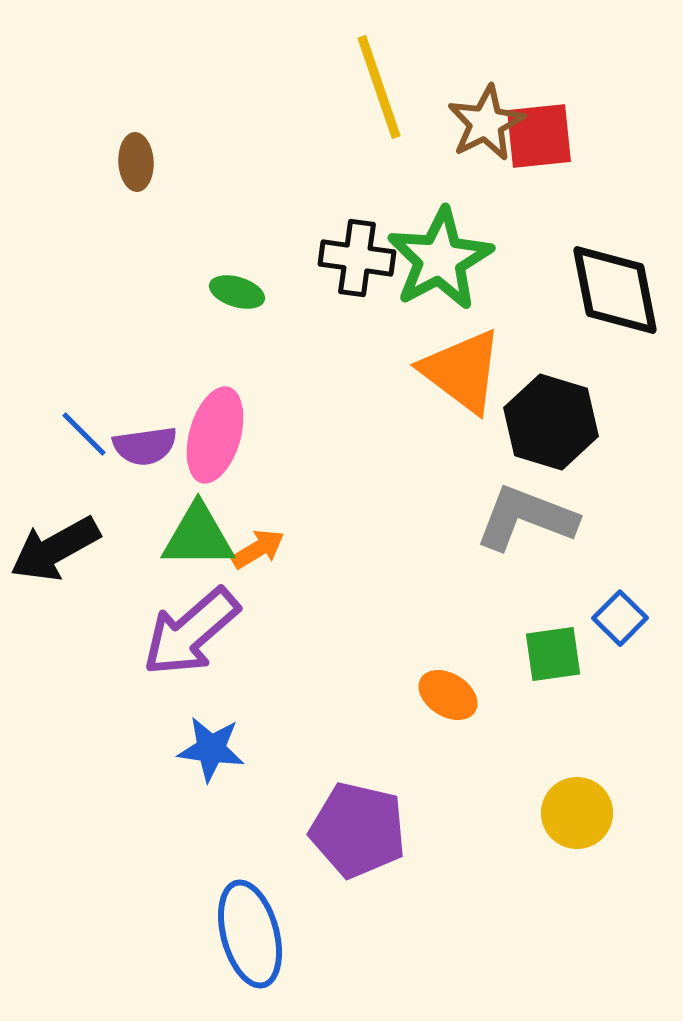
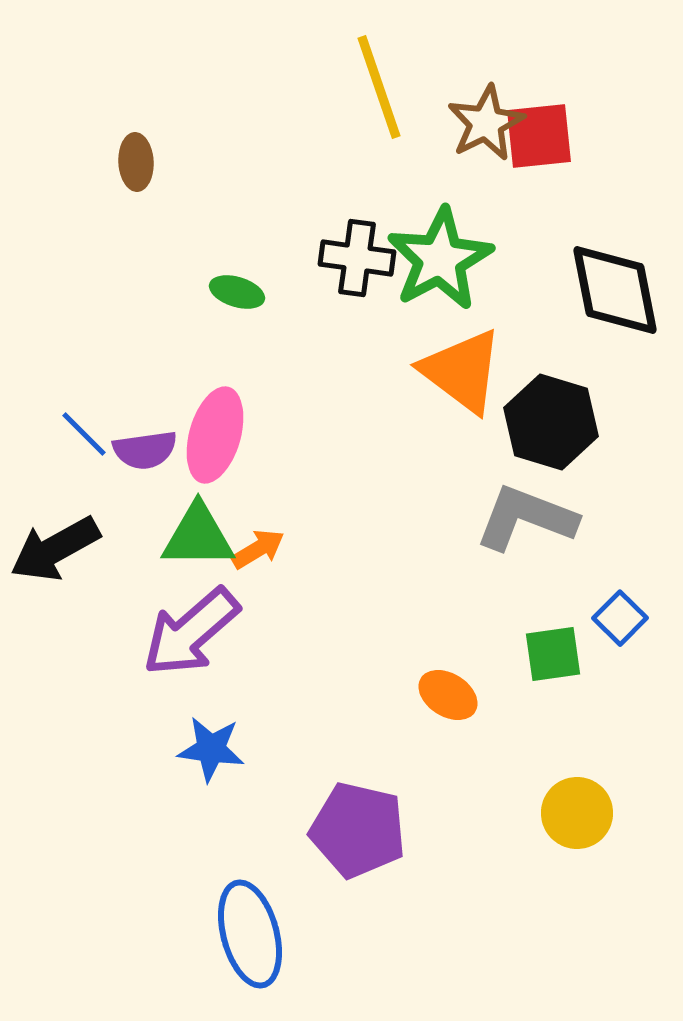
purple semicircle: moved 4 px down
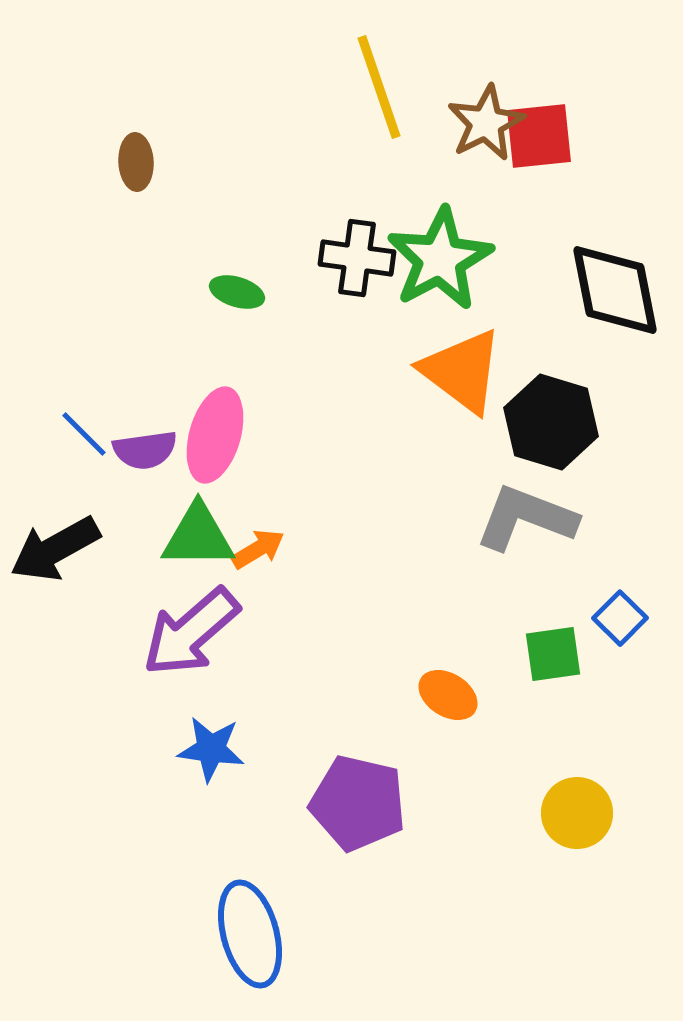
purple pentagon: moved 27 px up
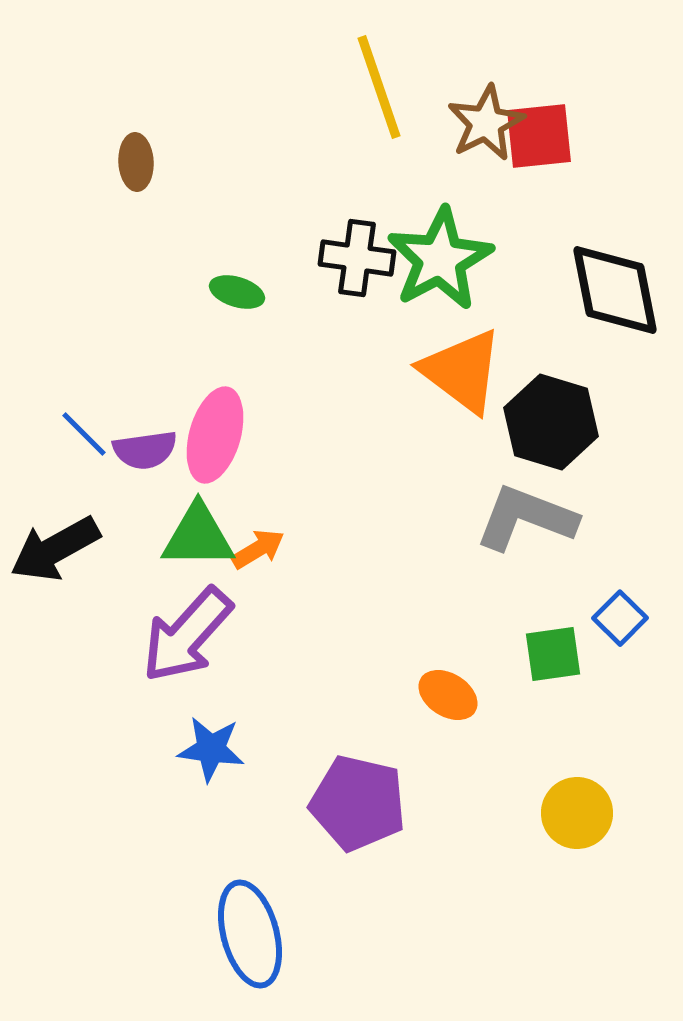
purple arrow: moved 4 px left, 3 px down; rotated 7 degrees counterclockwise
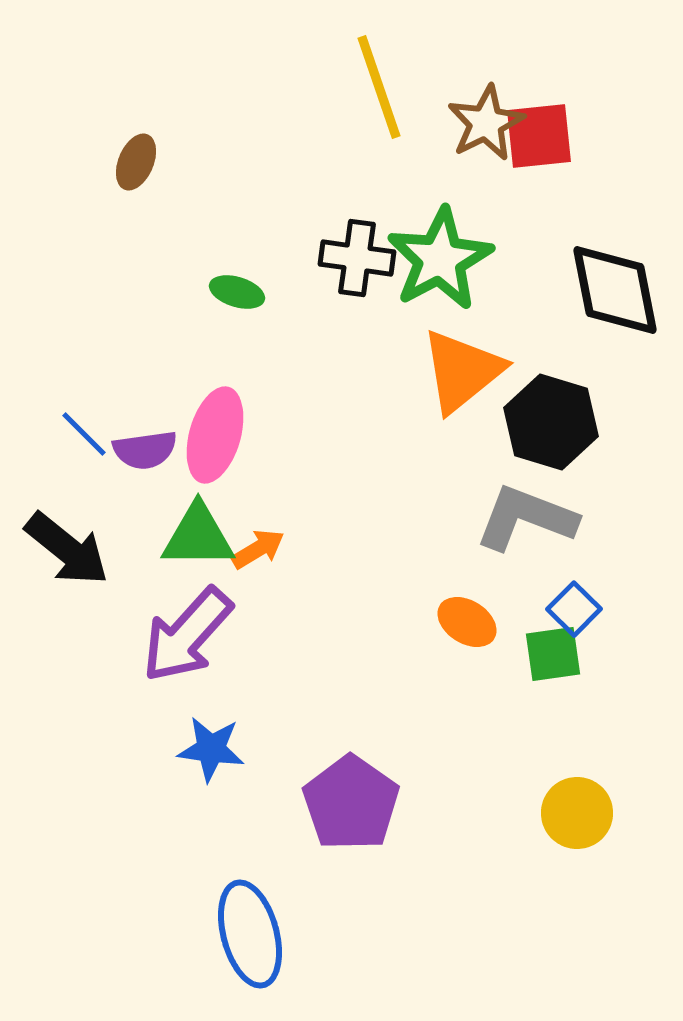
brown ellipse: rotated 26 degrees clockwise
orange triangle: rotated 44 degrees clockwise
black arrow: moved 12 px right; rotated 112 degrees counterclockwise
blue square: moved 46 px left, 9 px up
orange ellipse: moved 19 px right, 73 px up
purple pentagon: moved 7 px left; rotated 22 degrees clockwise
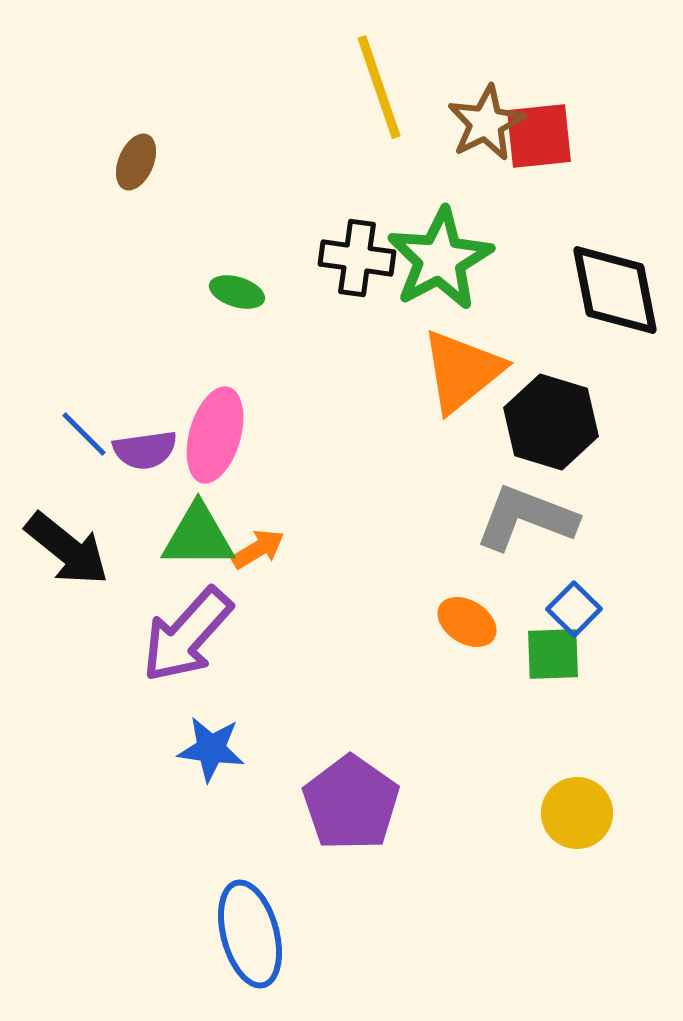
green square: rotated 6 degrees clockwise
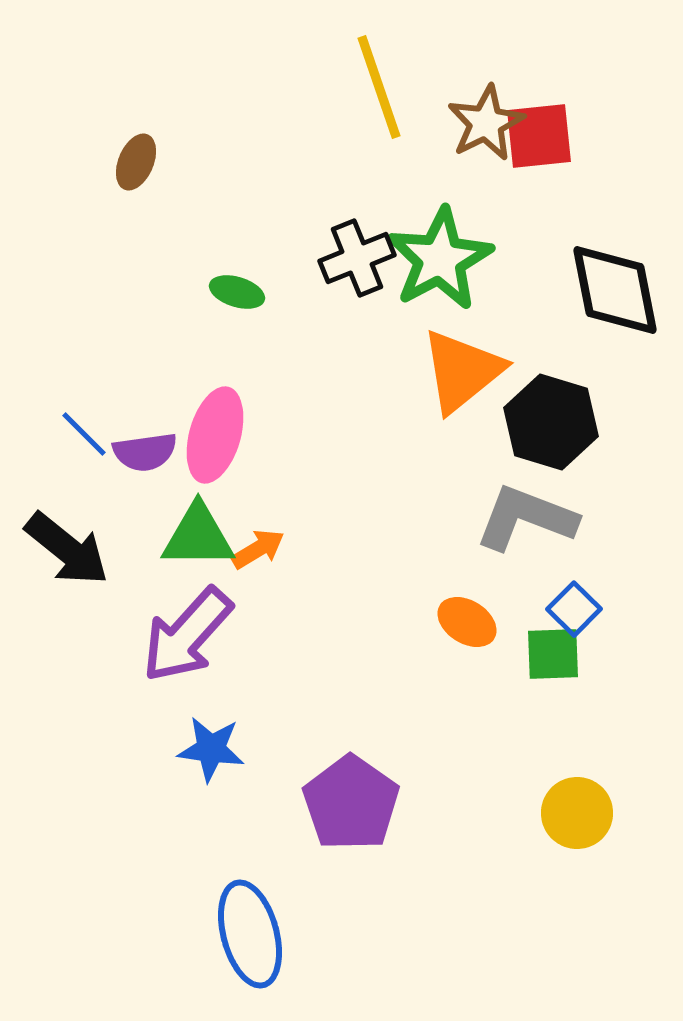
black cross: rotated 30 degrees counterclockwise
purple semicircle: moved 2 px down
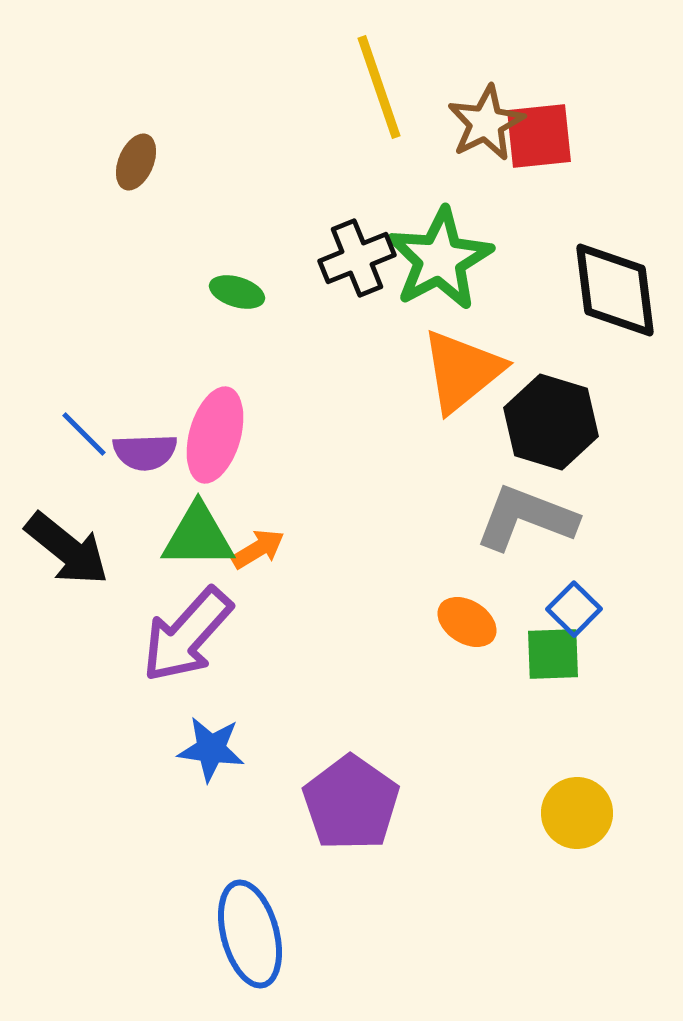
black diamond: rotated 4 degrees clockwise
purple semicircle: rotated 6 degrees clockwise
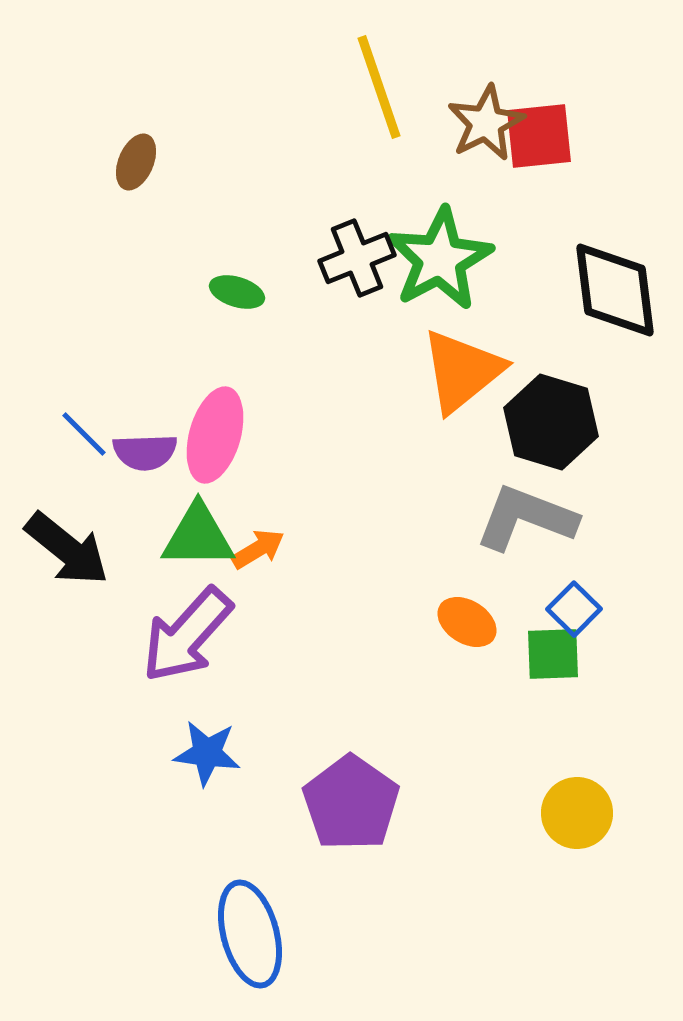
blue star: moved 4 px left, 4 px down
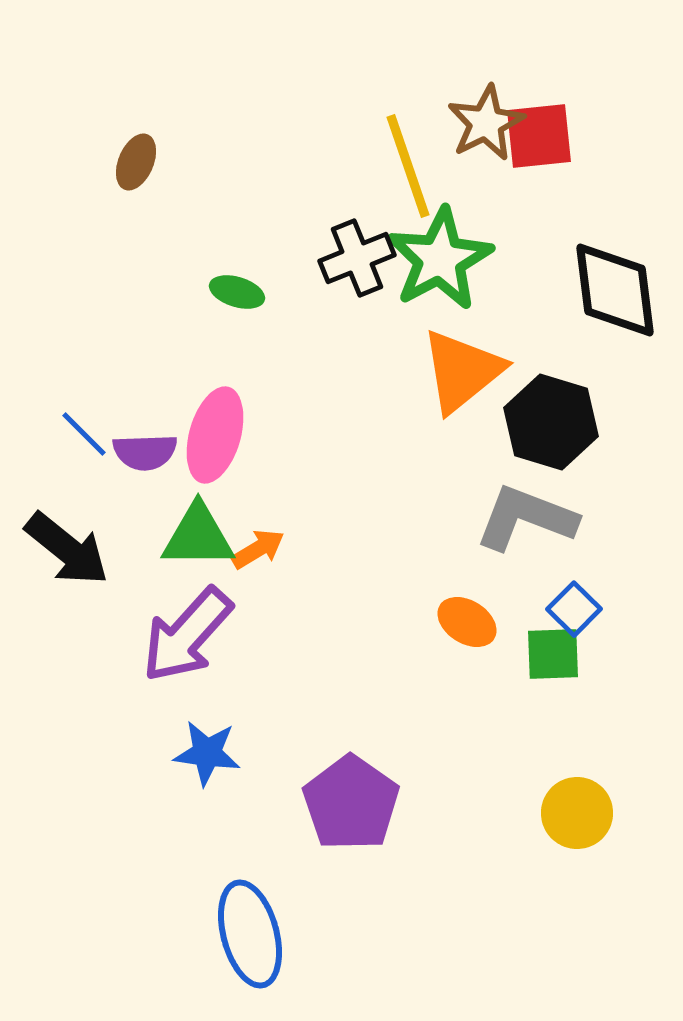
yellow line: moved 29 px right, 79 px down
